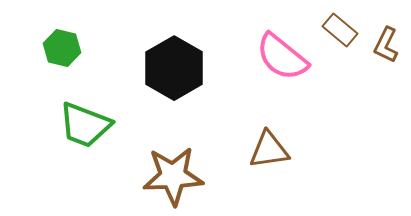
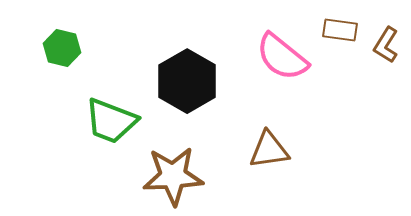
brown rectangle: rotated 32 degrees counterclockwise
brown L-shape: rotated 6 degrees clockwise
black hexagon: moved 13 px right, 13 px down
green trapezoid: moved 26 px right, 4 px up
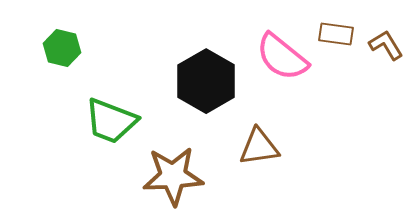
brown rectangle: moved 4 px left, 4 px down
brown L-shape: rotated 117 degrees clockwise
black hexagon: moved 19 px right
brown triangle: moved 10 px left, 3 px up
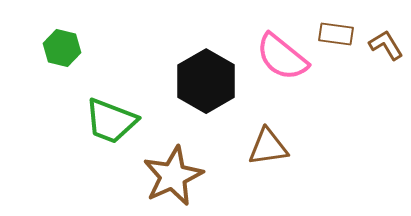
brown triangle: moved 9 px right
brown star: rotated 22 degrees counterclockwise
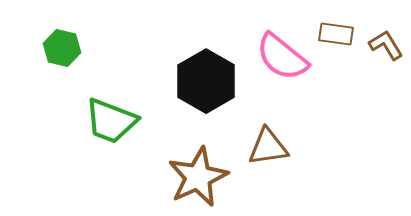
brown star: moved 25 px right, 1 px down
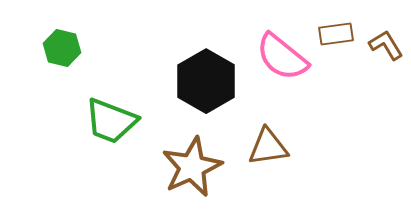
brown rectangle: rotated 16 degrees counterclockwise
brown star: moved 6 px left, 10 px up
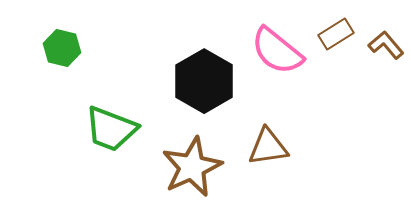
brown rectangle: rotated 24 degrees counterclockwise
brown L-shape: rotated 9 degrees counterclockwise
pink semicircle: moved 5 px left, 6 px up
black hexagon: moved 2 px left
green trapezoid: moved 8 px down
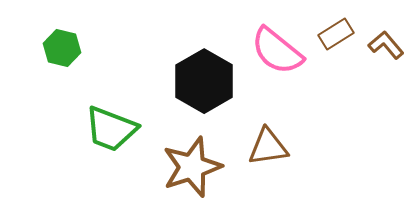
brown star: rotated 6 degrees clockwise
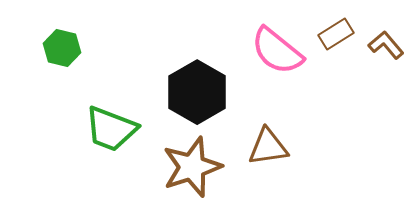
black hexagon: moved 7 px left, 11 px down
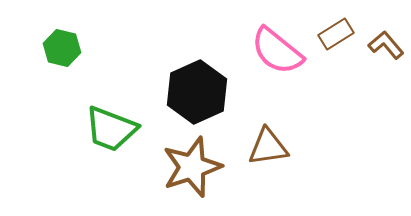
black hexagon: rotated 6 degrees clockwise
